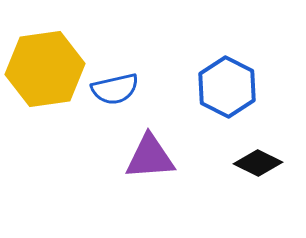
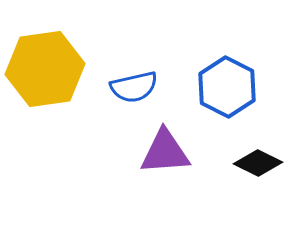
blue semicircle: moved 19 px right, 2 px up
purple triangle: moved 15 px right, 5 px up
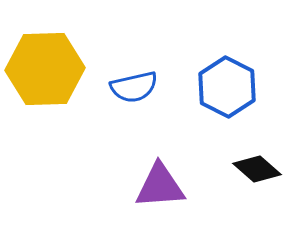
yellow hexagon: rotated 6 degrees clockwise
purple triangle: moved 5 px left, 34 px down
black diamond: moved 1 px left, 6 px down; rotated 15 degrees clockwise
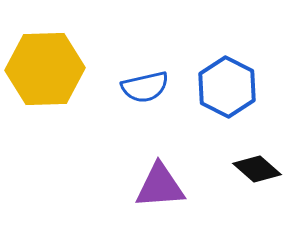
blue semicircle: moved 11 px right
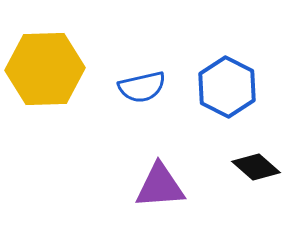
blue semicircle: moved 3 px left
black diamond: moved 1 px left, 2 px up
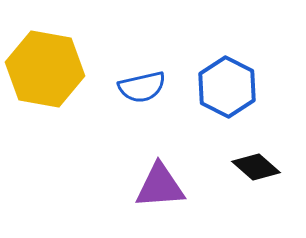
yellow hexagon: rotated 12 degrees clockwise
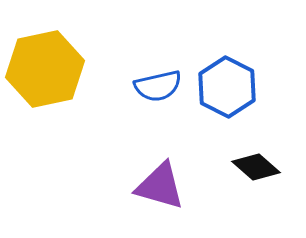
yellow hexagon: rotated 22 degrees counterclockwise
blue semicircle: moved 16 px right, 1 px up
purple triangle: rotated 20 degrees clockwise
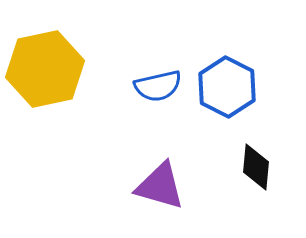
black diamond: rotated 54 degrees clockwise
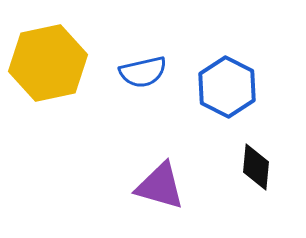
yellow hexagon: moved 3 px right, 6 px up
blue semicircle: moved 15 px left, 14 px up
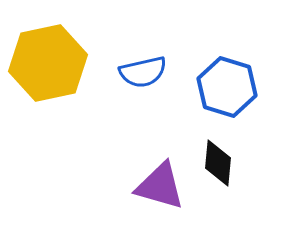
blue hexagon: rotated 10 degrees counterclockwise
black diamond: moved 38 px left, 4 px up
